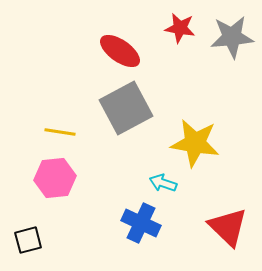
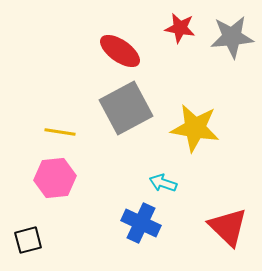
yellow star: moved 15 px up
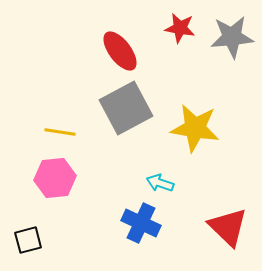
red ellipse: rotated 18 degrees clockwise
cyan arrow: moved 3 px left
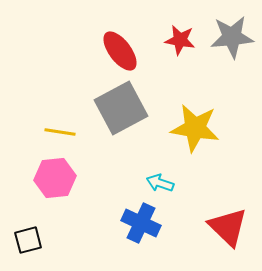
red star: moved 12 px down
gray square: moved 5 px left
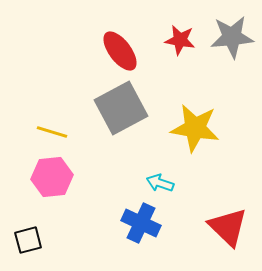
yellow line: moved 8 px left; rotated 8 degrees clockwise
pink hexagon: moved 3 px left, 1 px up
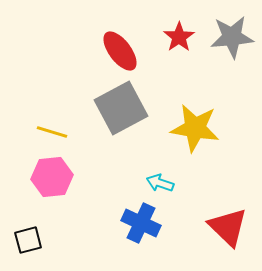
red star: moved 1 px left, 3 px up; rotated 28 degrees clockwise
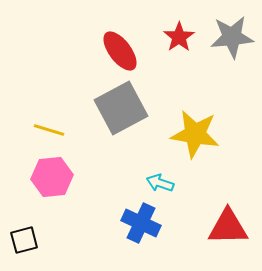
yellow star: moved 6 px down
yellow line: moved 3 px left, 2 px up
red triangle: rotated 45 degrees counterclockwise
black square: moved 4 px left
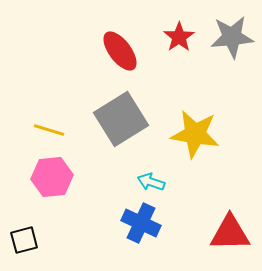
gray square: moved 11 px down; rotated 4 degrees counterclockwise
cyan arrow: moved 9 px left, 1 px up
red triangle: moved 2 px right, 6 px down
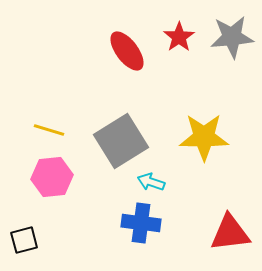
red ellipse: moved 7 px right
gray square: moved 22 px down
yellow star: moved 9 px right, 3 px down; rotated 9 degrees counterclockwise
blue cross: rotated 18 degrees counterclockwise
red triangle: rotated 6 degrees counterclockwise
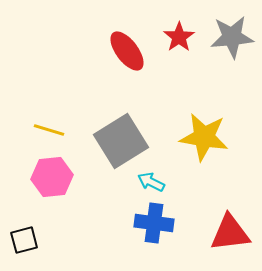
yellow star: rotated 9 degrees clockwise
cyan arrow: rotated 8 degrees clockwise
blue cross: moved 13 px right
